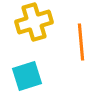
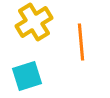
yellow cross: rotated 15 degrees counterclockwise
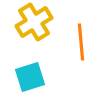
cyan square: moved 3 px right, 1 px down
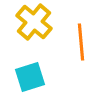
yellow cross: rotated 18 degrees counterclockwise
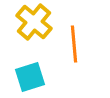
orange line: moved 7 px left, 2 px down
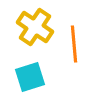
yellow cross: moved 1 px right, 5 px down; rotated 6 degrees counterclockwise
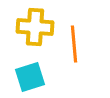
yellow cross: rotated 30 degrees counterclockwise
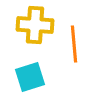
yellow cross: moved 2 px up
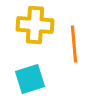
cyan square: moved 2 px down
